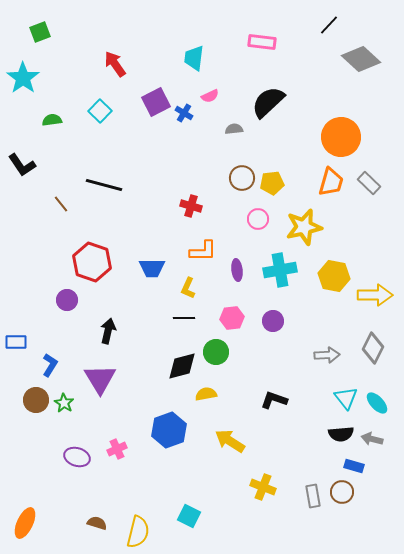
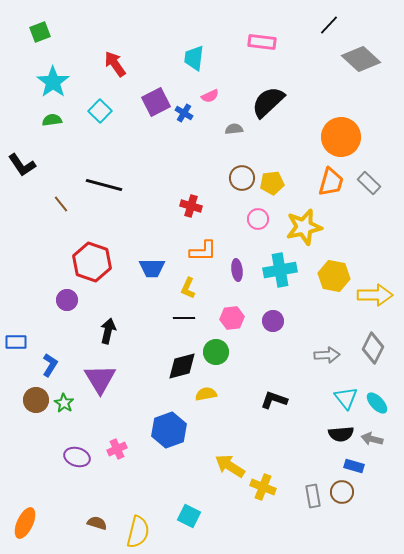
cyan star at (23, 78): moved 30 px right, 4 px down
yellow arrow at (230, 441): moved 25 px down
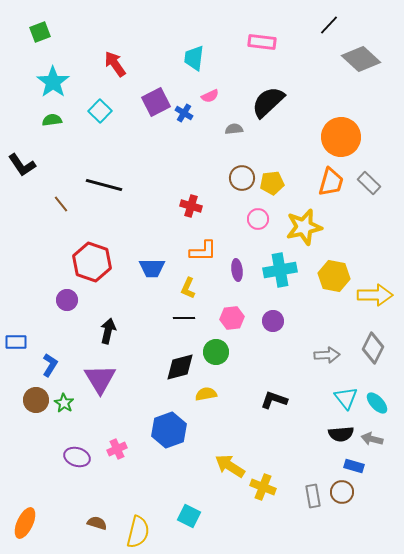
black diamond at (182, 366): moved 2 px left, 1 px down
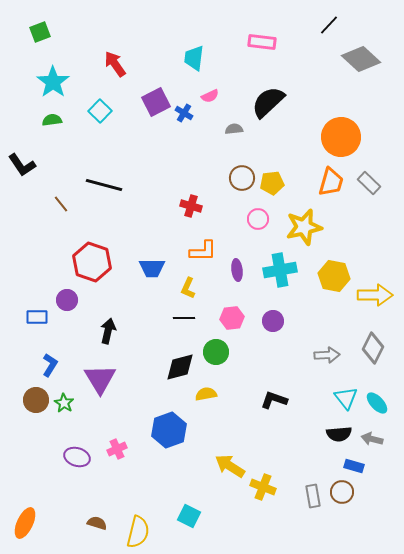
blue rectangle at (16, 342): moved 21 px right, 25 px up
black semicircle at (341, 434): moved 2 px left
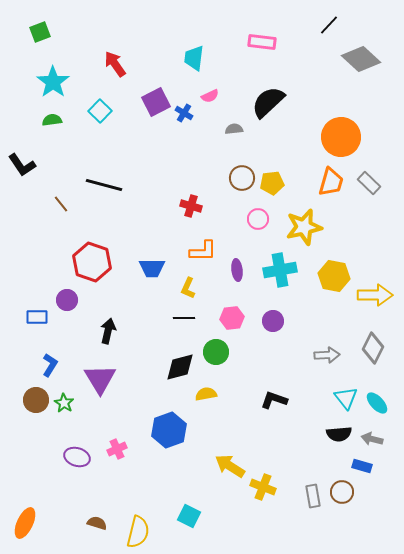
blue rectangle at (354, 466): moved 8 px right
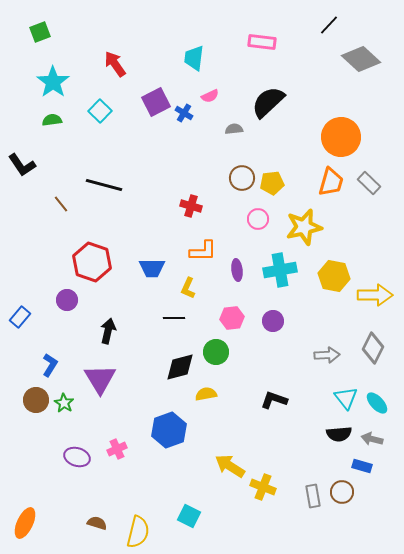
blue rectangle at (37, 317): moved 17 px left; rotated 50 degrees counterclockwise
black line at (184, 318): moved 10 px left
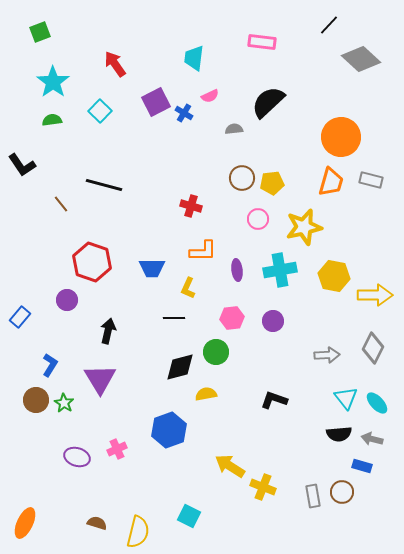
gray rectangle at (369, 183): moved 2 px right, 3 px up; rotated 30 degrees counterclockwise
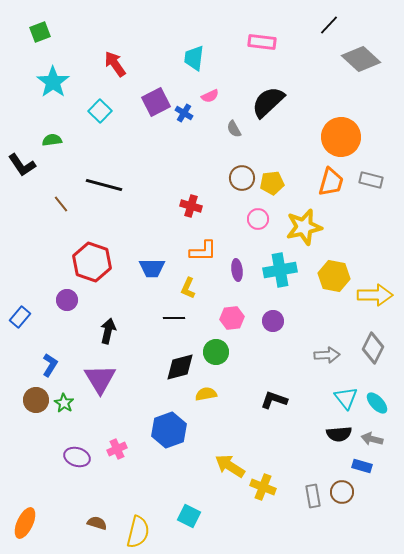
green semicircle at (52, 120): moved 20 px down
gray semicircle at (234, 129): rotated 114 degrees counterclockwise
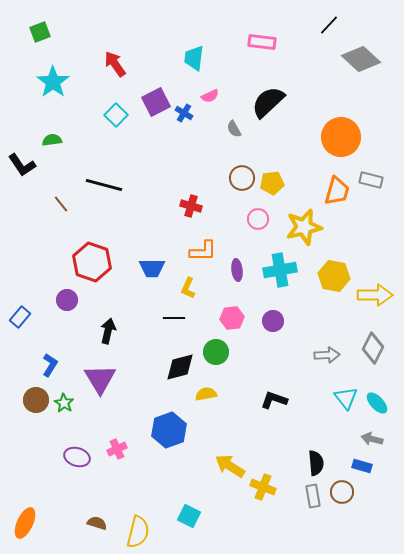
cyan square at (100, 111): moved 16 px right, 4 px down
orange trapezoid at (331, 182): moved 6 px right, 9 px down
black semicircle at (339, 434): moved 23 px left, 29 px down; rotated 90 degrees counterclockwise
